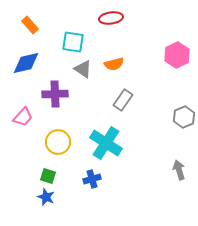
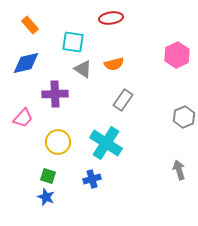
pink trapezoid: moved 1 px down
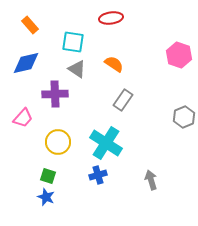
pink hexagon: moved 2 px right; rotated 15 degrees counterclockwise
orange semicircle: rotated 132 degrees counterclockwise
gray triangle: moved 6 px left
gray arrow: moved 28 px left, 10 px down
blue cross: moved 6 px right, 4 px up
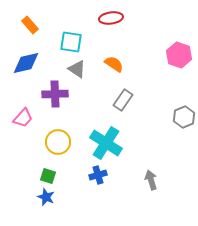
cyan square: moved 2 px left
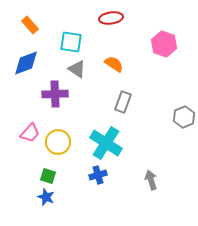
pink hexagon: moved 15 px left, 11 px up
blue diamond: rotated 8 degrees counterclockwise
gray rectangle: moved 2 px down; rotated 15 degrees counterclockwise
pink trapezoid: moved 7 px right, 15 px down
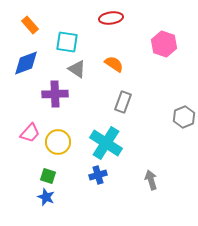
cyan square: moved 4 px left
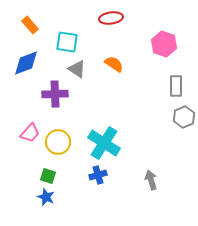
gray rectangle: moved 53 px right, 16 px up; rotated 20 degrees counterclockwise
cyan cross: moved 2 px left
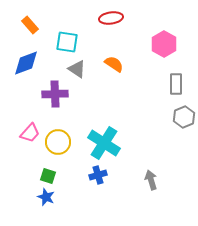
pink hexagon: rotated 10 degrees clockwise
gray rectangle: moved 2 px up
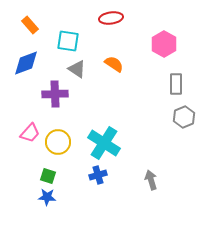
cyan square: moved 1 px right, 1 px up
blue star: moved 1 px right; rotated 18 degrees counterclockwise
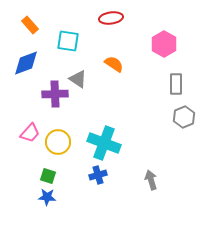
gray triangle: moved 1 px right, 10 px down
cyan cross: rotated 12 degrees counterclockwise
